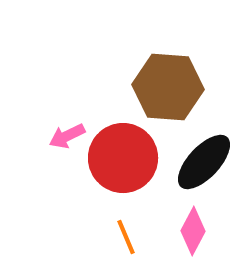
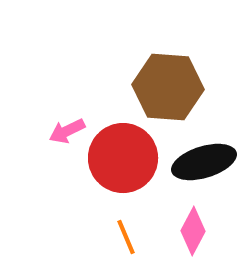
pink arrow: moved 5 px up
black ellipse: rotated 30 degrees clockwise
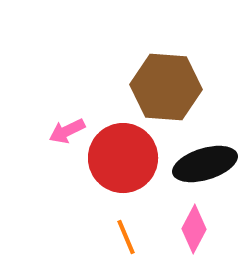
brown hexagon: moved 2 px left
black ellipse: moved 1 px right, 2 px down
pink diamond: moved 1 px right, 2 px up
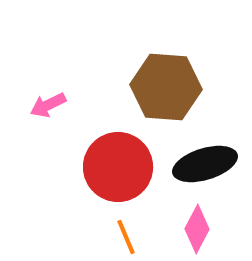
pink arrow: moved 19 px left, 26 px up
red circle: moved 5 px left, 9 px down
pink diamond: moved 3 px right
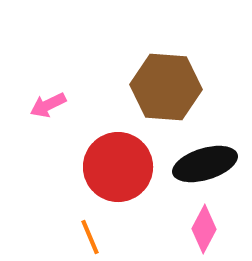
pink diamond: moved 7 px right
orange line: moved 36 px left
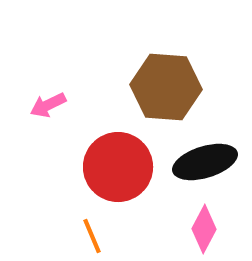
black ellipse: moved 2 px up
orange line: moved 2 px right, 1 px up
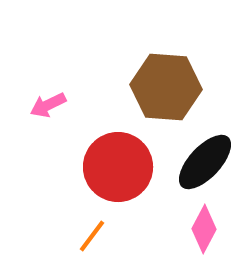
black ellipse: rotated 30 degrees counterclockwise
orange line: rotated 60 degrees clockwise
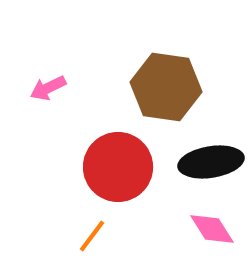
brown hexagon: rotated 4 degrees clockwise
pink arrow: moved 17 px up
black ellipse: moved 6 px right; rotated 38 degrees clockwise
pink diamond: moved 8 px right; rotated 60 degrees counterclockwise
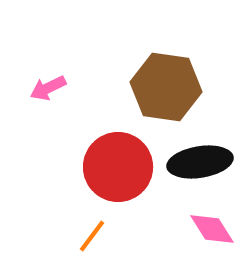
black ellipse: moved 11 px left
